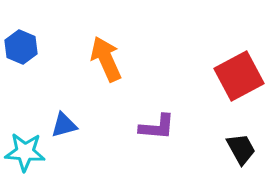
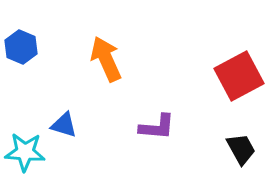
blue triangle: rotated 32 degrees clockwise
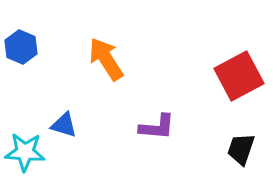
orange arrow: rotated 9 degrees counterclockwise
black trapezoid: rotated 132 degrees counterclockwise
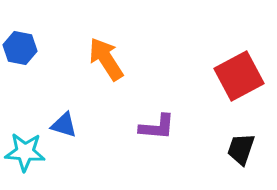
blue hexagon: moved 1 px left, 1 px down; rotated 12 degrees counterclockwise
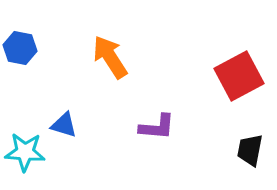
orange arrow: moved 4 px right, 2 px up
black trapezoid: moved 9 px right, 1 px down; rotated 8 degrees counterclockwise
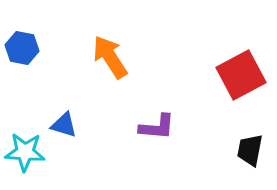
blue hexagon: moved 2 px right
red square: moved 2 px right, 1 px up
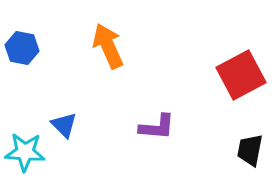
orange arrow: moved 2 px left, 11 px up; rotated 9 degrees clockwise
blue triangle: rotated 28 degrees clockwise
